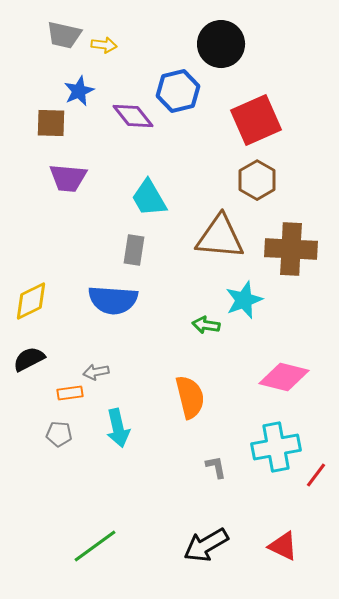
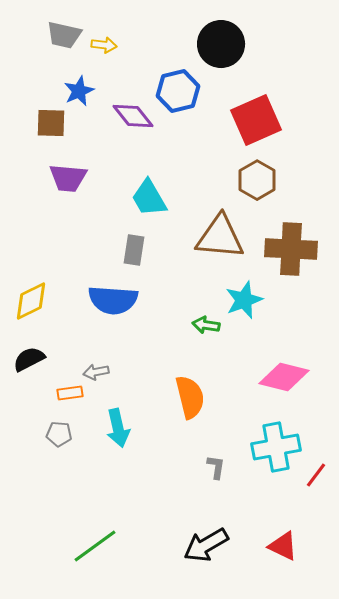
gray L-shape: rotated 20 degrees clockwise
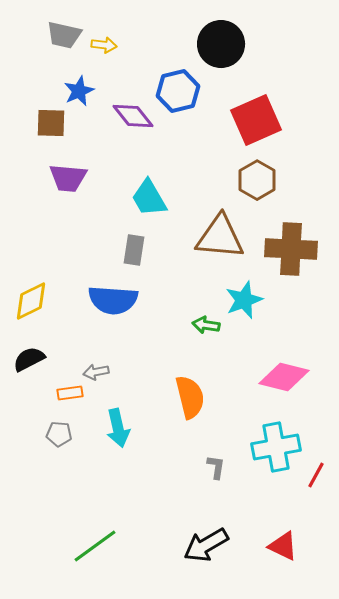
red line: rotated 8 degrees counterclockwise
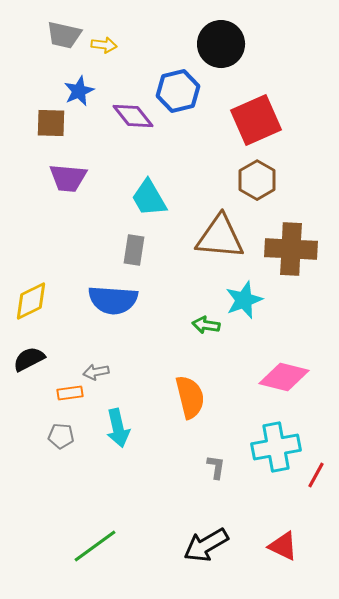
gray pentagon: moved 2 px right, 2 px down
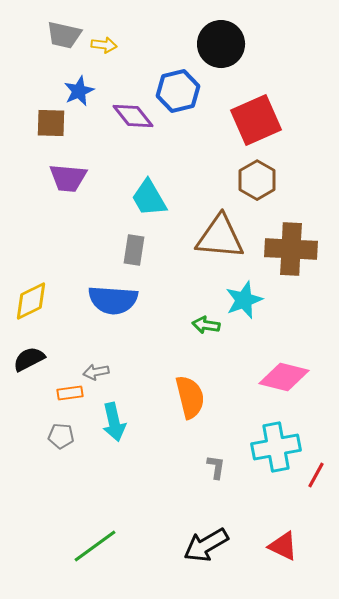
cyan arrow: moved 4 px left, 6 px up
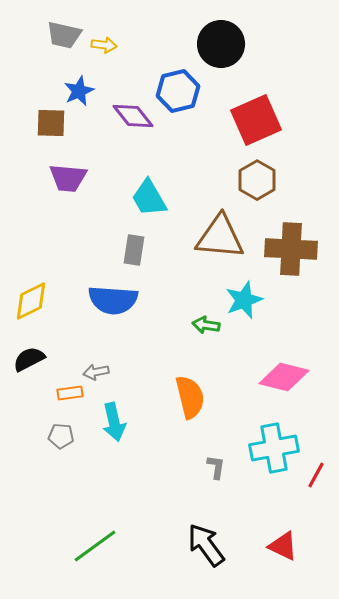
cyan cross: moved 2 px left, 1 px down
black arrow: rotated 84 degrees clockwise
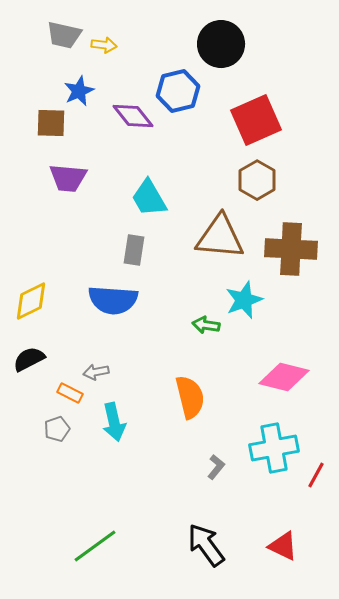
orange rectangle: rotated 35 degrees clockwise
gray pentagon: moved 4 px left, 7 px up; rotated 25 degrees counterclockwise
gray L-shape: rotated 30 degrees clockwise
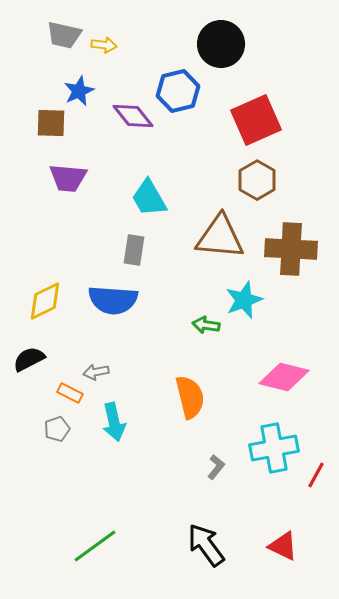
yellow diamond: moved 14 px right
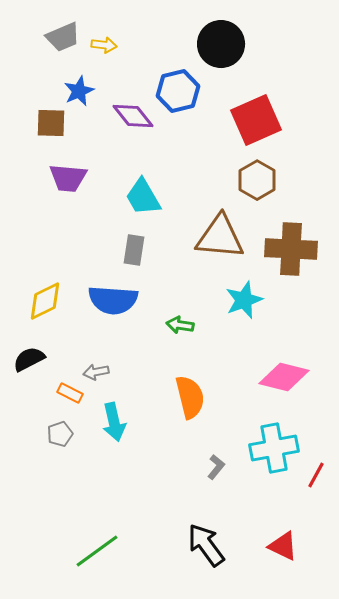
gray trapezoid: moved 1 px left, 2 px down; rotated 36 degrees counterclockwise
cyan trapezoid: moved 6 px left, 1 px up
green arrow: moved 26 px left
gray pentagon: moved 3 px right, 5 px down
green line: moved 2 px right, 5 px down
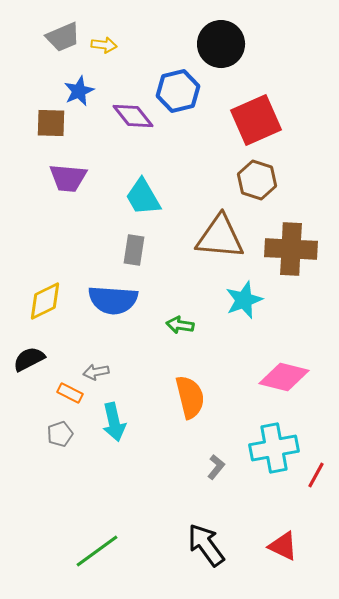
brown hexagon: rotated 12 degrees counterclockwise
